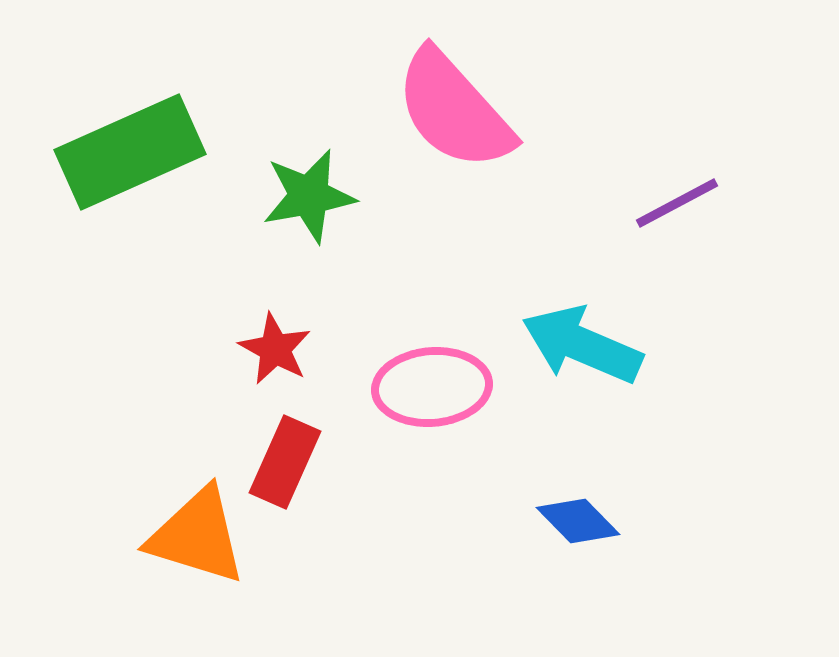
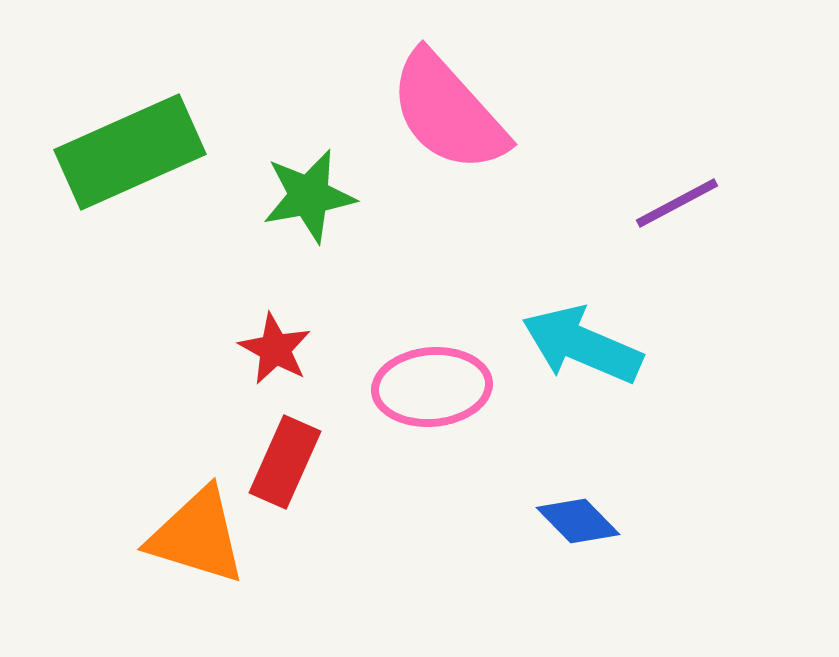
pink semicircle: moved 6 px left, 2 px down
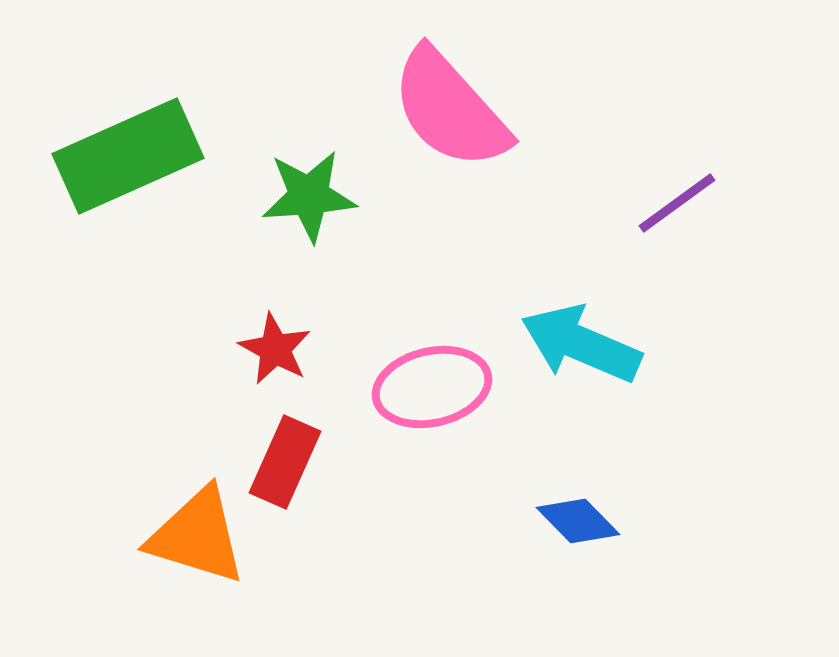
pink semicircle: moved 2 px right, 3 px up
green rectangle: moved 2 px left, 4 px down
green star: rotated 6 degrees clockwise
purple line: rotated 8 degrees counterclockwise
cyan arrow: moved 1 px left, 1 px up
pink ellipse: rotated 8 degrees counterclockwise
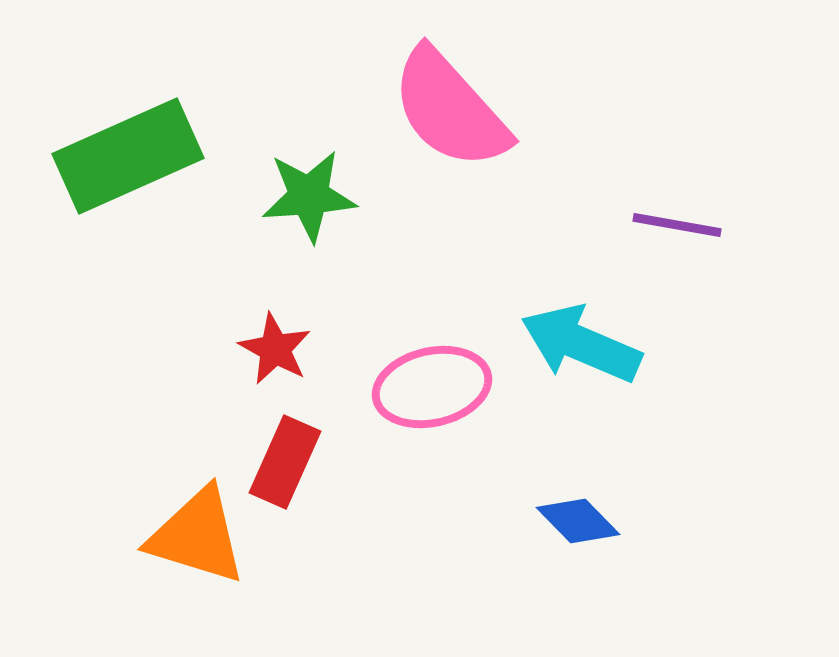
purple line: moved 22 px down; rotated 46 degrees clockwise
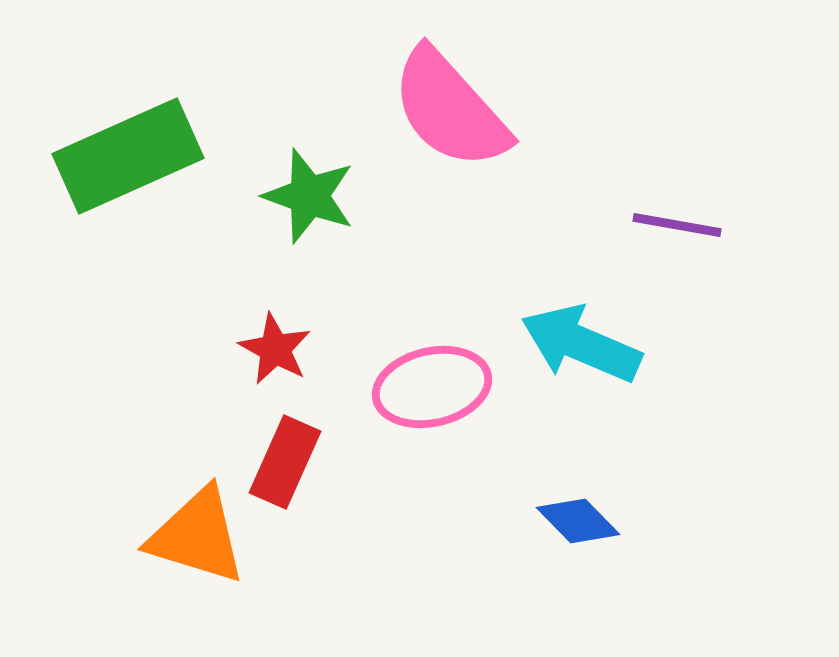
green star: rotated 24 degrees clockwise
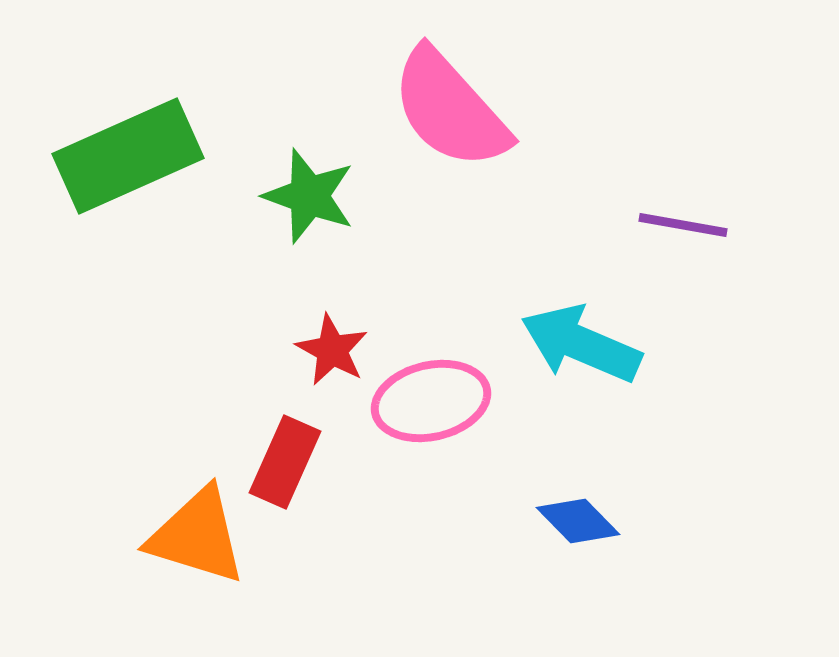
purple line: moved 6 px right
red star: moved 57 px right, 1 px down
pink ellipse: moved 1 px left, 14 px down
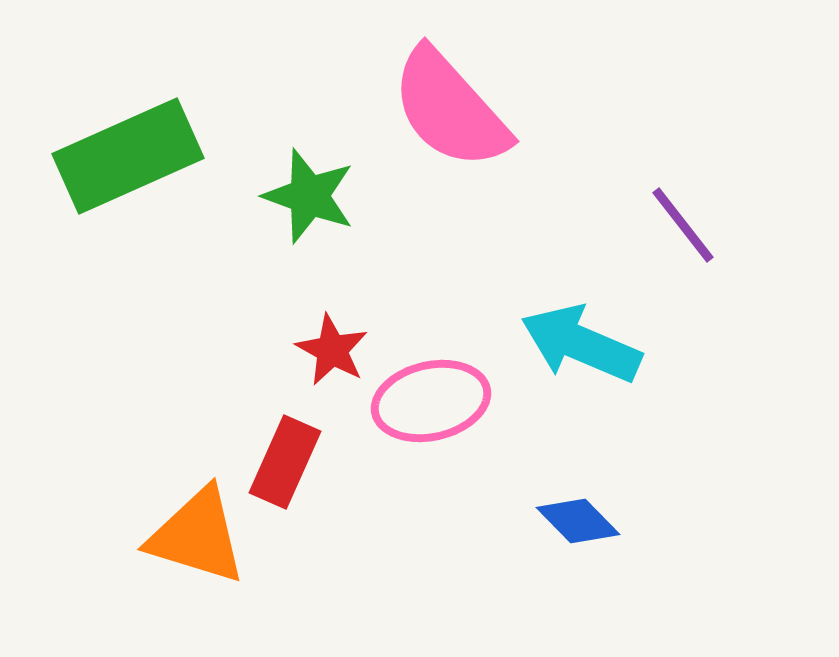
purple line: rotated 42 degrees clockwise
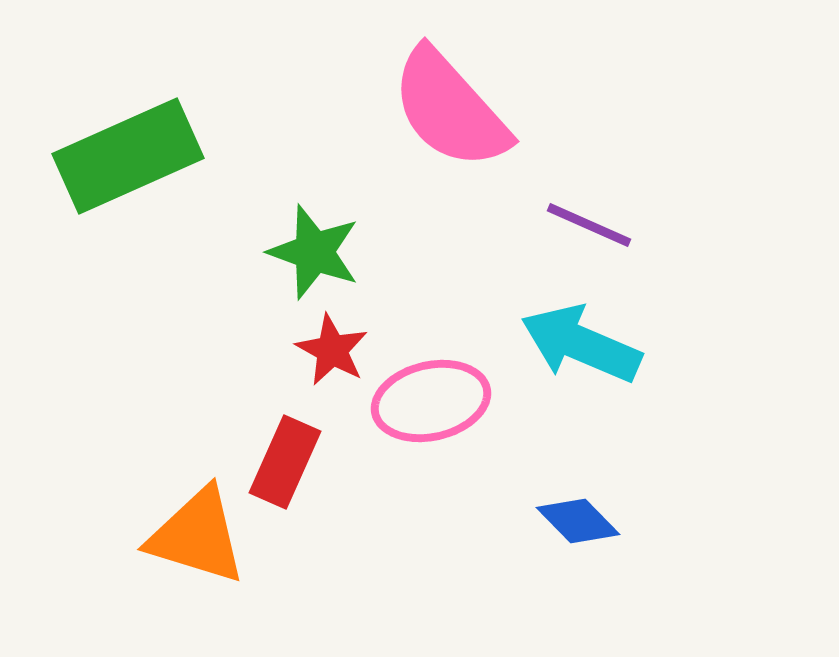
green star: moved 5 px right, 56 px down
purple line: moved 94 px left; rotated 28 degrees counterclockwise
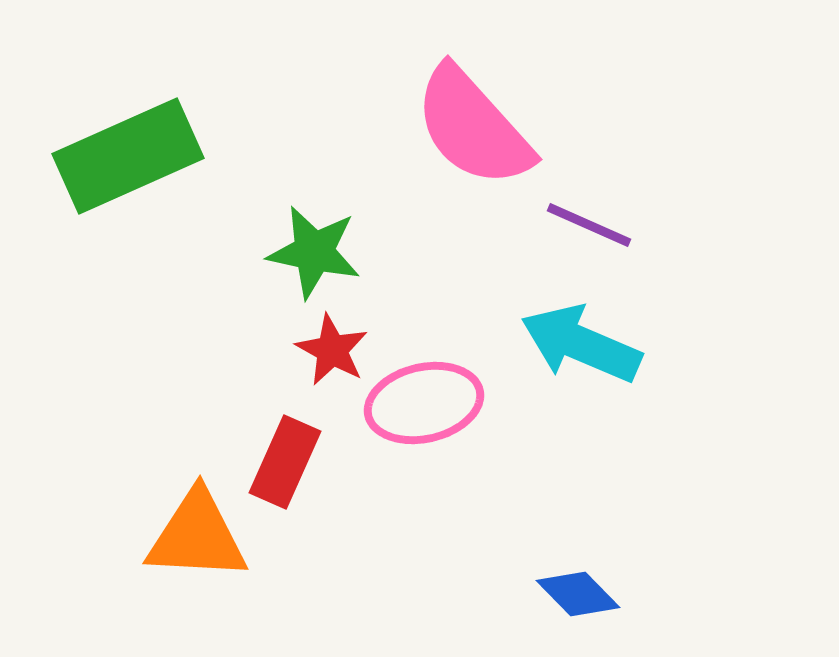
pink semicircle: moved 23 px right, 18 px down
green star: rotated 8 degrees counterclockwise
pink ellipse: moved 7 px left, 2 px down
blue diamond: moved 73 px down
orange triangle: rotated 14 degrees counterclockwise
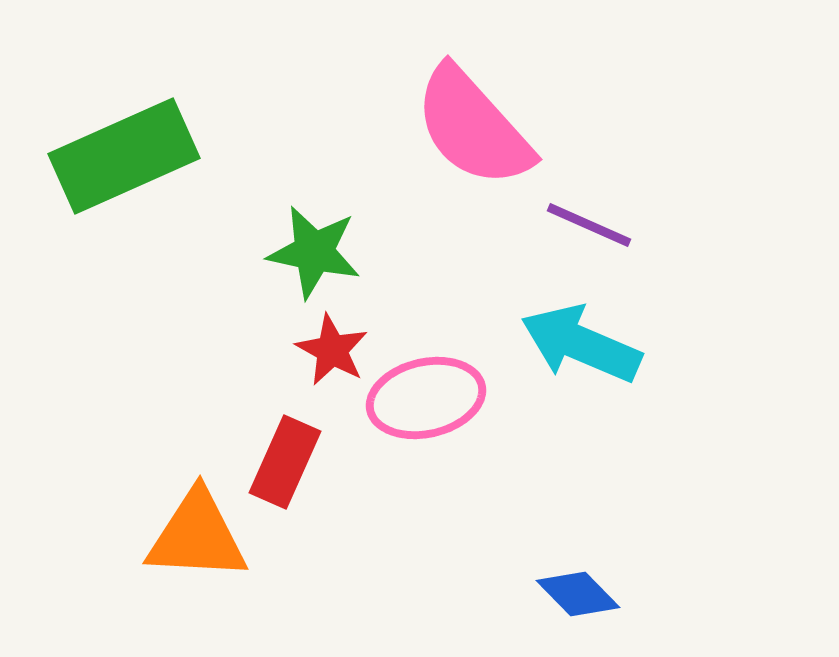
green rectangle: moved 4 px left
pink ellipse: moved 2 px right, 5 px up
